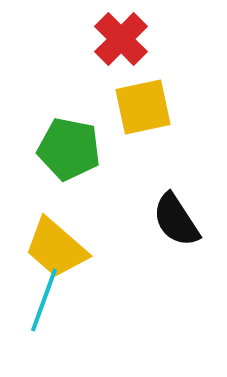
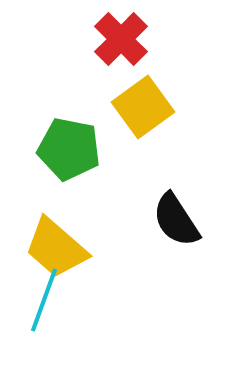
yellow square: rotated 24 degrees counterclockwise
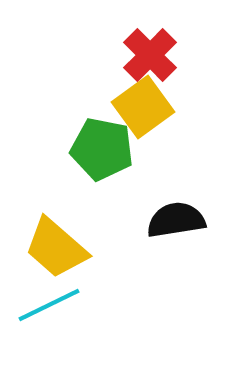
red cross: moved 29 px right, 16 px down
green pentagon: moved 33 px right
black semicircle: rotated 114 degrees clockwise
cyan line: moved 5 px right, 5 px down; rotated 44 degrees clockwise
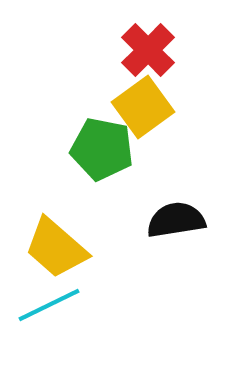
red cross: moved 2 px left, 5 px up
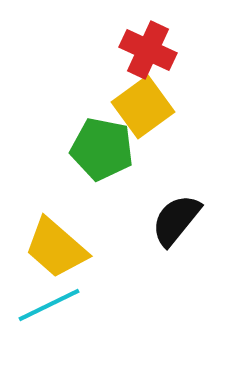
red cross: rotated 20 degrees counterclockwise
black semicircle: rotated 42 degrees counterclockwise
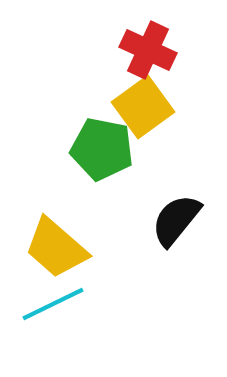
cyan line: moved 4 px right, 1 px up
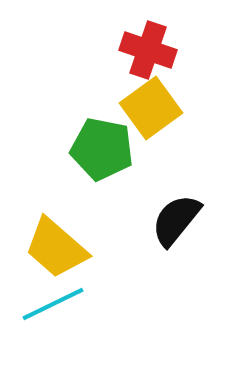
red cross: rotated 6 degrees counterclockwise
yellow square: moved 8 px right, 1 px down
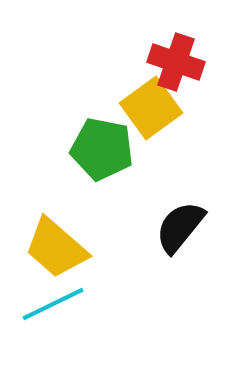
red cross: moved 28 px right, 12 px down
black semicircle: moved 4 px right, 7 px down
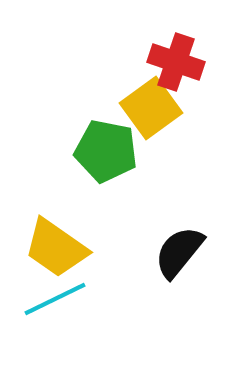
green pentagon: moved 4 px right, 2 px down
black semicircle: moved 1 px left, 25 px down
yellow trapezoid: rotated 6 degrees counterclockwise
cyan line: moved 2 px right, 5 px up
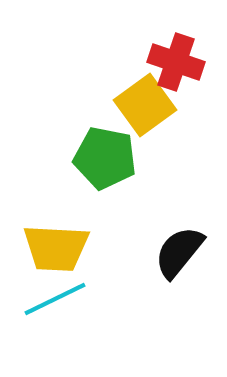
yellow square: moved 6 px left, 3 px up
green pentagon: moved 1 px left, 7 px down
yellow trapezoid: rotated 32 degrees counterclockwise
